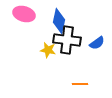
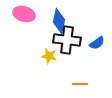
yellow star: moved 1 px right, 6 px down
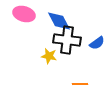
blue diamond: rotated 40 degrees counterclockwise
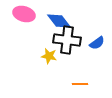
blue diamond: rotated 10 degrees counterclockwise
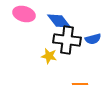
blue semicircle: moved 4 px left, 4 px up; rotated 21 degrees clockwise
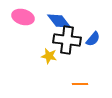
pink ellipse: moved 1 px left, 3 px down
blue semicircle: rotated 35 degrees counterclockwise
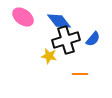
pink ellipse: rotated 20 degrees clockwise
black cross: moved 1 px left; rotated 24 degrees counterclockwise
orange line: moved 10 px up
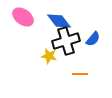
black cross: moved 1 px down
